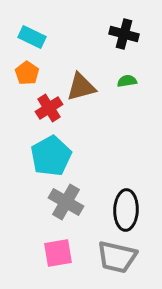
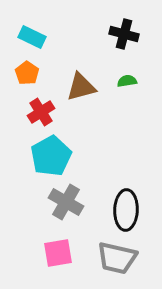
red cross: moved 8 px left, 4 px down
gray trapezoid: moved 1 px down
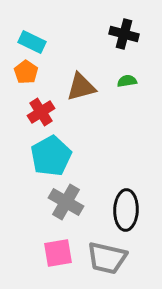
cyan rectangle: moved 5 px down
orange pentagon: moved 1 px left, 1 px up
gray trapezoid: moved 10 px left
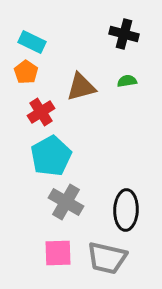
pink square: rotated 8 degrees clockwise
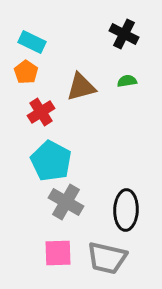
black cross: rotated 12 degrees clockwise
cyan pentagon: moved 5 px down; rotated 15 degrees counterclockwise
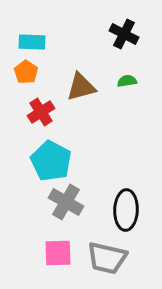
cyan rectangle: rotated 24 degrees counterclockwise
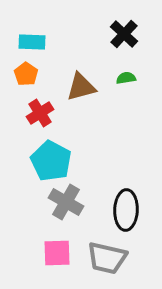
black cross: rotated 16 degrees clockwise
orange pentagon: moved 2 px down
green semicircle: moved 1 px left, 3 px up
red cross: moved 1 px left, 1 px down
pink square: moved 1 px left
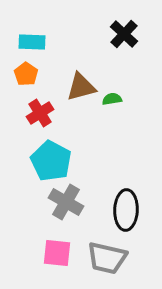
green semicircle: moved 14 px left, 21 px down
pink square: rotated 8 degrees clockwise
